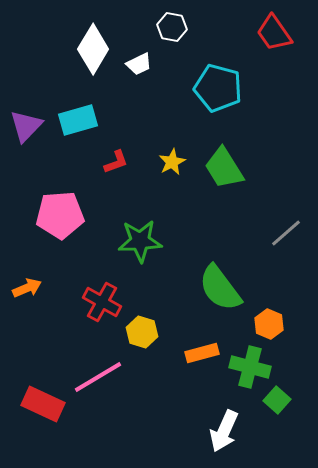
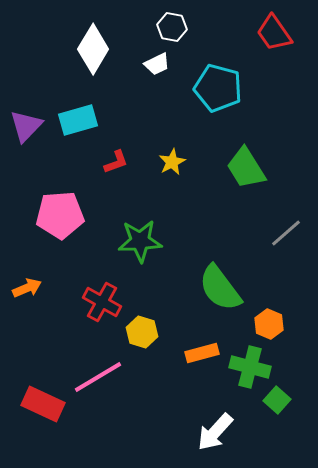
white trapezoid: moved 18 px right
green trapezoid: moved 22 px right
white arrow: moved 9 px left, 1 px down; rotated 18 degrees clockwise
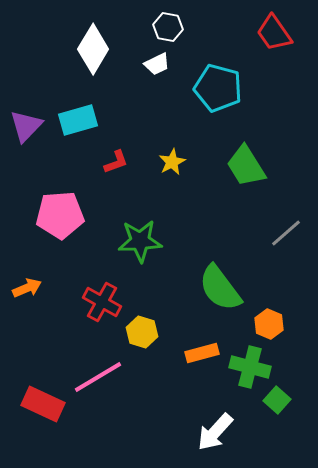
white hexagon: moved 4 px left
green trapezoid: moved 2 px up
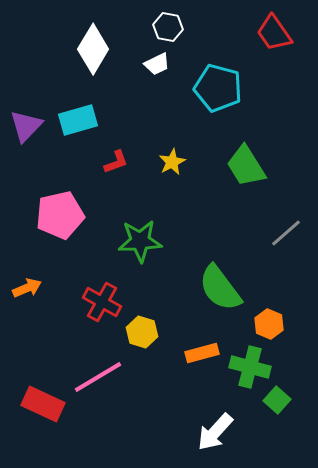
pink pentagon: rotated 9 degrees counterclockwise
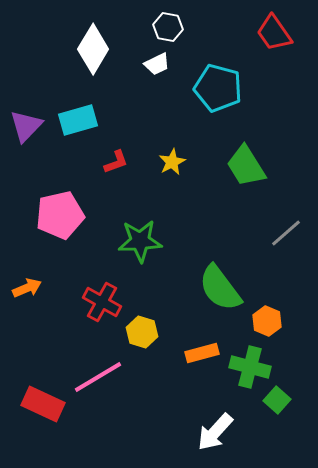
orange hexagon: moved 2 px left, 3 px up
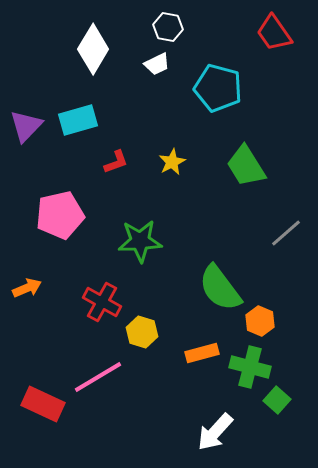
orange hexagon: moved 7 px left
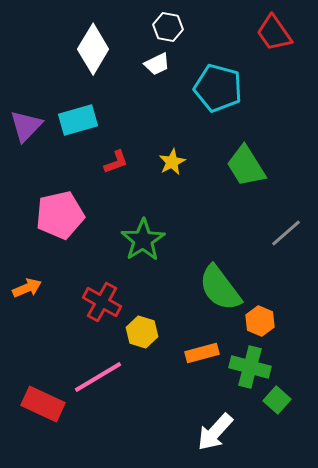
green star: moved 3 px right, 1 px up; rotated 30 degrees counterclockwise
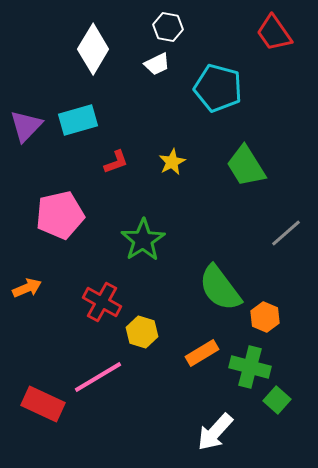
orange hexagon: moved 5 px right, 4 px up
orange rectangle: rotated 16 degrees counterclockwise
